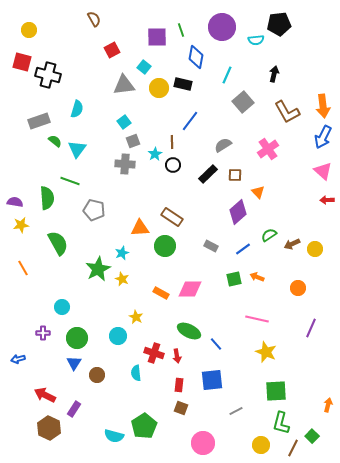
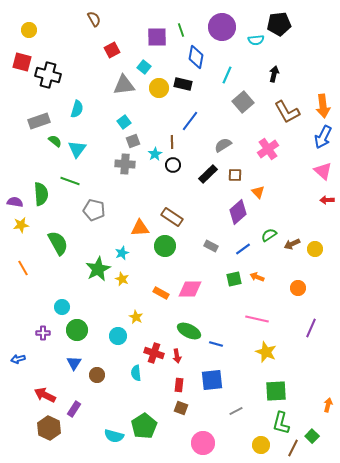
green semicircle at (47, 198): moved 6 px left, 4 px up
green circle at (77, 338): moved 8 px up
blue line at (216, 344): rotated 32 degrees counterclockwise
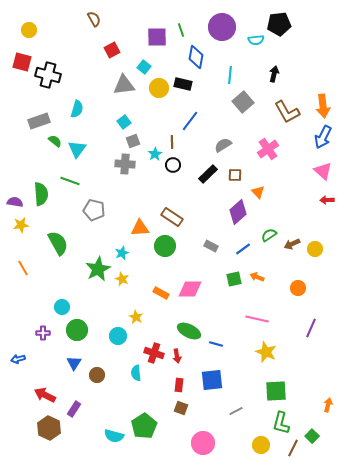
cyan line at (227, 75): moved 3 px right; rotated 18 degrees counterclockwise
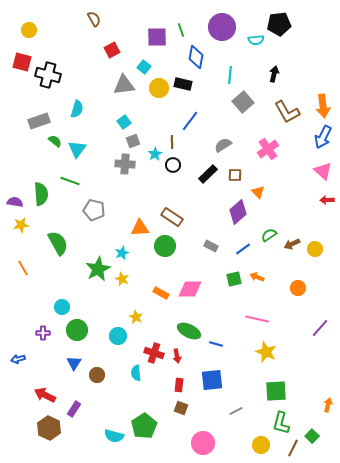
purple line at (311, 328): moved 9 px right; rotated 18 degrees clockwise
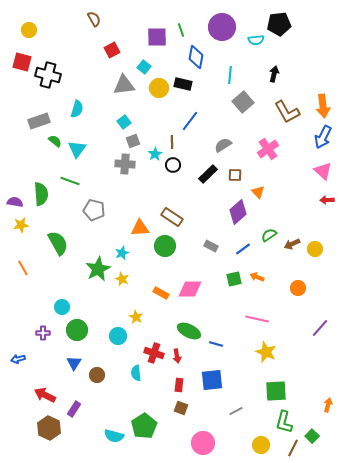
green L-shape at (281, 423): moved 3 px right, 1 px up
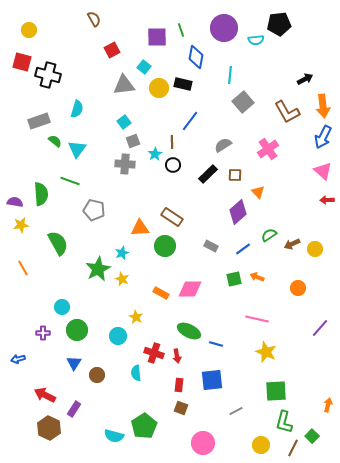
purple circle at (222, 27): moved 2 px right, 1 px down
black arrow at (274, 74): moved 31 px right, 5 px down; rotated 49 degrees clockwise
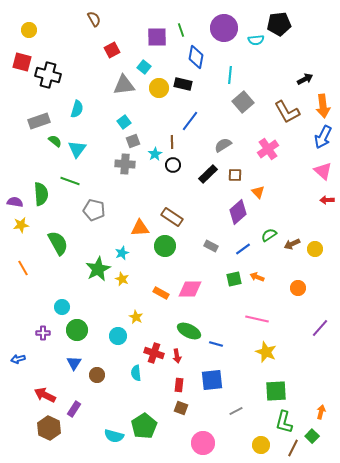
orange arrow at (328, 405): moved 7 px left, 7 px down
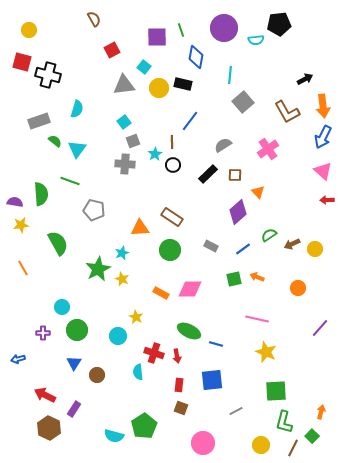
green circle at (165, 246): moved 5 px right, 4 px down
cyan semicircle at (136, 373): moved 2 px right, 1 px up
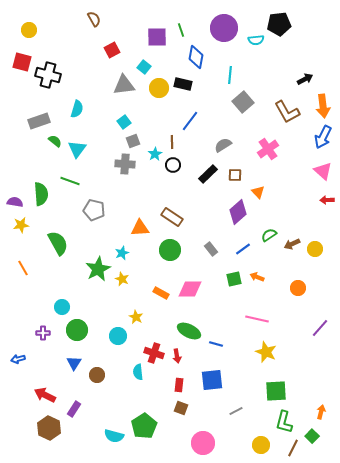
gray rectangle at (211, 246): moved 3 px down; rotated 24 degrees clockwise
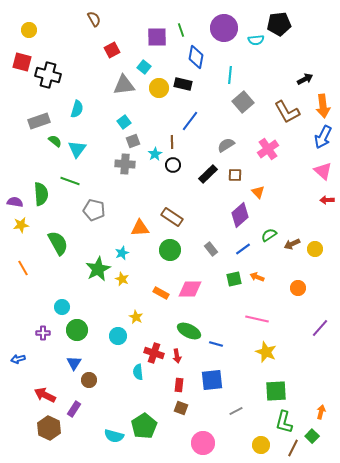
gray semicircle at (223, 145): moved 3 px right
purple diamond at (238, 212): moved 2 px right, 3 px down
brown circle at (97, 375): moved 8 px left, 5 px down
